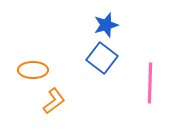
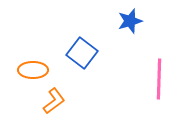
blue star: moved 24 px right, 4 px up
blue square: moved 20 px left, 5 px up
pink line: moved 9 px right, 4 px up
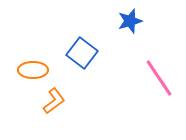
pink line: moved 1 px up; rotated 36 degrees counterclockwise
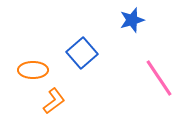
blue star: moved 2 px right, 1 px up
blue square: rotated 12 degrees clockwise
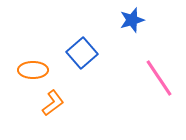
orange L-shape: moved 1 px left, 2 px down
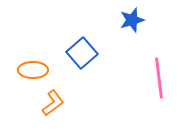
pink line: rotated 27 degrees clockwise
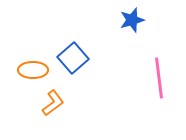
blue square: moved 9 px left, 5 px down
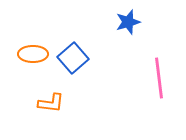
blue star: moved 4 px left, 2 px down
orange ellipse: moved 16 px up
orange L-shape: moved 2 px left; rotated 44 degrees clockwise
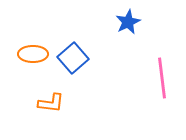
blue star: rotated 10 degrees counterclockwise
pink line: moved 3 px right
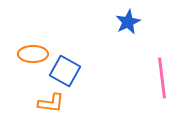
blue square: moved 8 px left, 13 px down; rotated 20 degrees counterclockwise
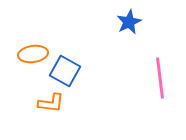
blue star: moved 1 px right
orange ellipse: rotated 8 degrees counterclockwise
pink line: moved 2 px left
